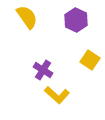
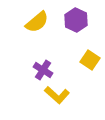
yellow semicircle: moved 10 px right, 5 px down; rotated 85 degrees clockwise
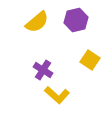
purple hexagon: rotated 20 degrees clockwise
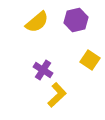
yellow L-shape: rotated 85 degrees counterclockwise
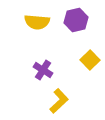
yellow semicircle: rotated 45 degrees clockwise
yellow square: rotated 12 degrees clockwise
yellow L-shape: moved 2 px right, 6 px down
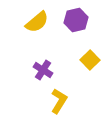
yellow semicircle: rotated 45 degrees counterclockwise
yellow L-shape: rotated 15 degrees counterclockwise
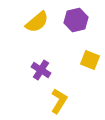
yellow square: rotated 24 degrees counterclockwise
purple cross: moved 2 px left
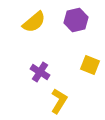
yellow semicircle: moved 3 px left
yellow square: moved 5 px down
purple cross: moved 1 px left, 2 px down
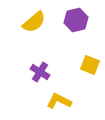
yellow L-shape: rotated 95 degrees counterclockwise
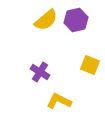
yellow semicircle: moved 12 px right, 2 px up
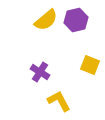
yellow L-shape: rotated 35 degrees clockwise
